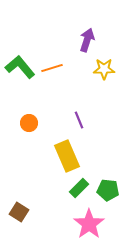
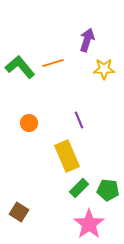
orange line: moved 1 px right, 5 px up
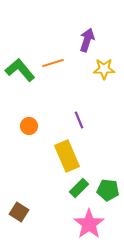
green L-shape: moved 3 px down
orange circle: moved 3 px down
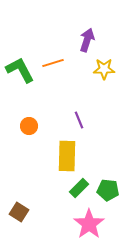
green L-shape: rotated 12 degrees clockwise
yellow rectangle: rotated 24 degrees clockwise
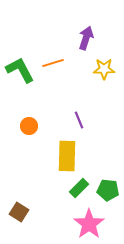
purple arrow: moved 1 px left, 2 px up
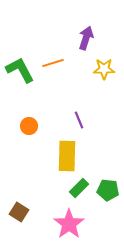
pink star: moved 20 px left
